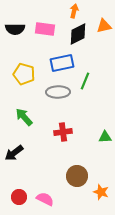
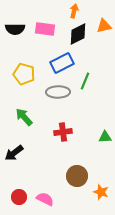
blue rectangle: rotated 15 degrees counterclockwise
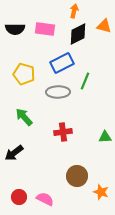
orange triangle: rotated 28 degrees clockwise
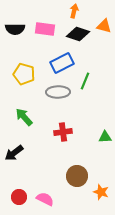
black diamond: rotated 45 degrees clockwise
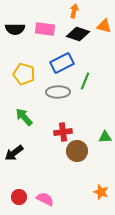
brown circle: moved 25 px up
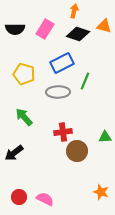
pink rectangle: rotated 66 degrees counterclockwise
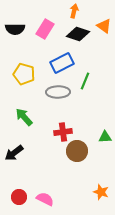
orange triangle: rotated 21 degrees clockwise
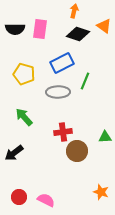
pink rectangle: moved 5 px left; rotated 24 degrees counterclockwise
pink semicircle: moved 1 px right, 1 px down
